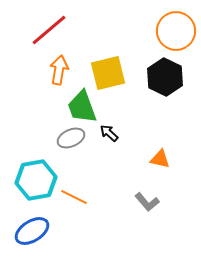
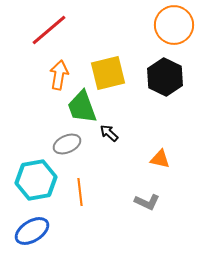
orange circle: moved 2 px left, 6 px up
orange arrow: moved 5 px down
gray ellipse: moved 4 px left, 6 px down
orange line: moved 6 px right, 5 px up; rotated 56 degrees clockwise
gray L-shape: rotated 25 degrees counterclockwise
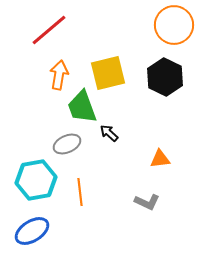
orange triangle: rotated 20 degrees counterclockwise
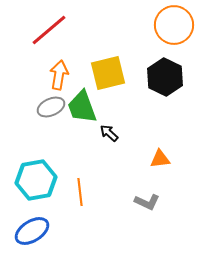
gray ellipse: moved 16 px left, 37 px up
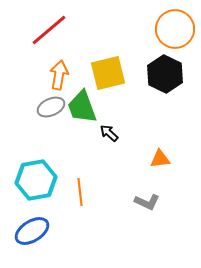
orange circle: moved 1 px right, 4 px down
black hexagon: moved 3 px up
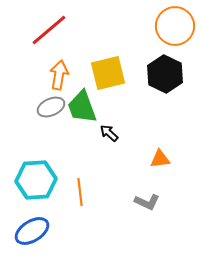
orange circle: moved 3 px up
cyan hexagon: rotated 6 degrees clockwise
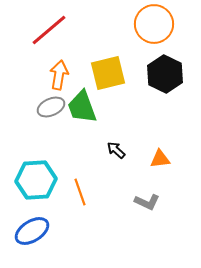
orange circle: moved 21 px left, 2 px up
black arrow: moved 7 px right, 17 px down
orange line: rotated 12 degrees counterclockwise
